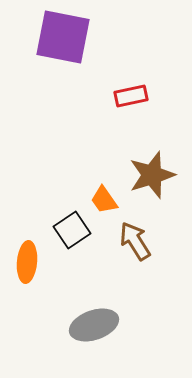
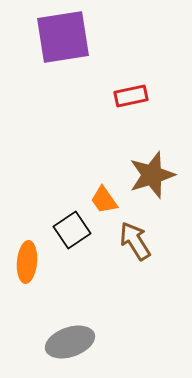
purple square: rotated 20 degrees counterclockwise
gray ellipse: moved 24 px left, 17 px down
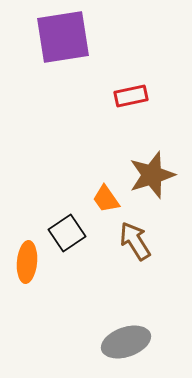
orange trapezoid: moved 2 px right, 1 px up
black square: moved 5 px left, 3 px down
gray ellipse: moved 56 px right
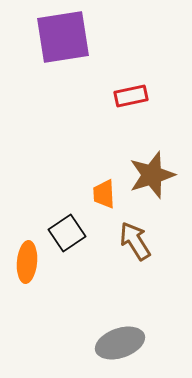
orange trapezoid: moved 2 px left, 5 px up; rotated 32 degrees clockwise
gray ellipse: moved 6 px left, 1 px down
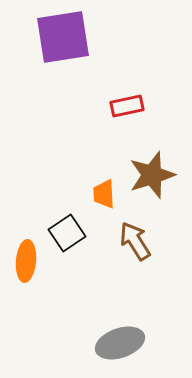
red rectangle: moved 4 px left, 10 px down
orange ellipse: moved 1 px left, 1 px up
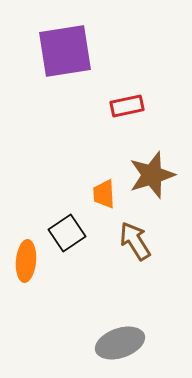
purple square: moved 2 px right, 14 px down
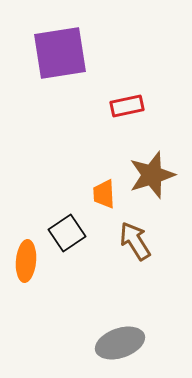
purple square: moved 5 px left, 2 px down
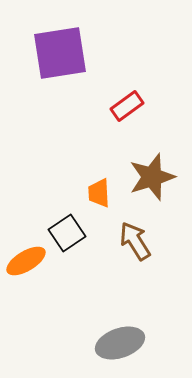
red rectangle: rotated 24 degrees counterclockwise
brown star: moved 2 px down
orange trapezoid: moved 5 px left, 1 px up
orange ellipse: rotated 54 degrees clockwise
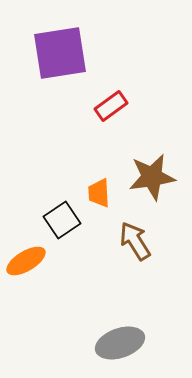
red rectangle: moved 16 px left
brown star: rotated 9 degrees clockwise
black square: moved 5 px left, 13 px up
